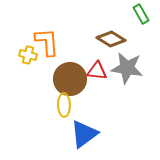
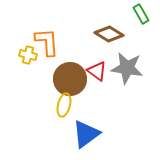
brown diamond: moved 2 px left, 5 px up
red triangle: rotated 30 degrees clockwise
yellow ellipse: rotated 15 degrees clockwise
blue triangle: moved 2 px right
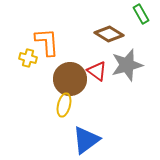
yellow cross: moved 3 px down
gray star: moved 3 px up; rotated 24 degrees counterclockwise
blue triangle: moved 6 px down
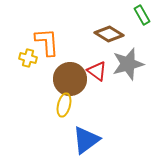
green rectangle: moved 1 px right, 1 px down
gray star: moved 1 px right, 1 px up
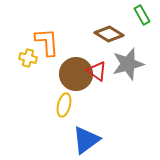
brown circle: moved 6 px right, 5 px up
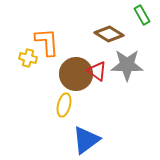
gray star: moved 1 px left, 1 px down; rotated 16 degrees clockwise
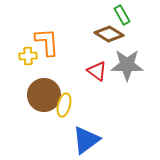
green rectangle: moved 20 px left
yellow cross: moved 2 px up; rotated 18 degrees counterclockwise
brown circle: moved 32 px left, 21 px down
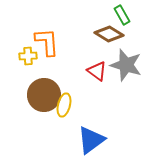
gray star: moved 1 px left; rotated 16 degrees clockwise
blue triangle: moved 5 px right
